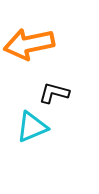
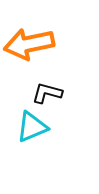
black L-shape: moved 7 px left
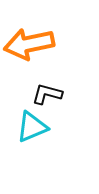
black L-shape: moved 1 px down
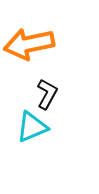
black L-shape: rotated 104 degrees clockwise
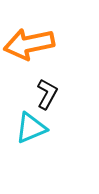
cyan triangle: moved 1 px left, 1 px down
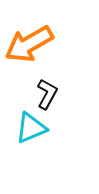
orange arrow: rotated 18 degrees counterclockwise
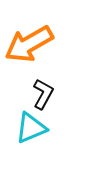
black L-shape: moved 4 px left
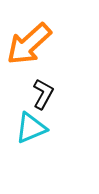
orange arrow: rotated 12 degrees counterclockwise
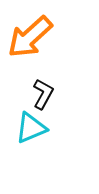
orange arrow: moved 1 px right, 7 px up
